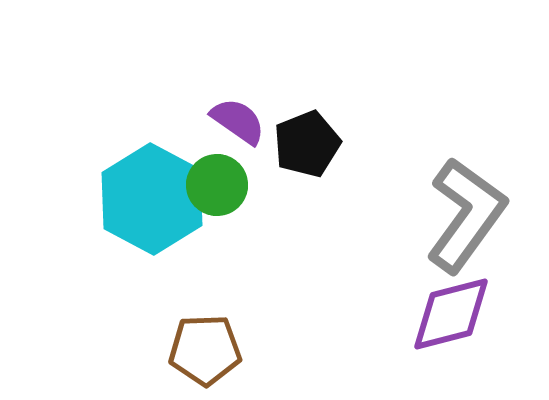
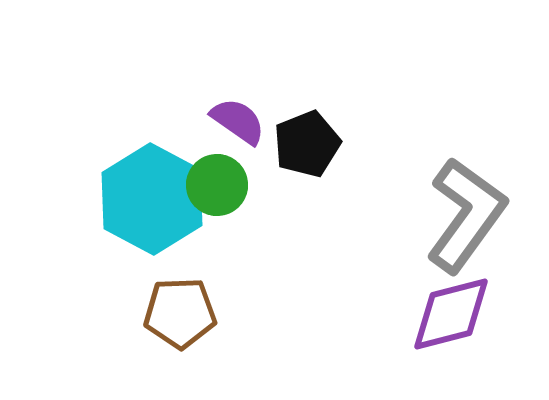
brown pentagon: moved 25 px left, 37 px up
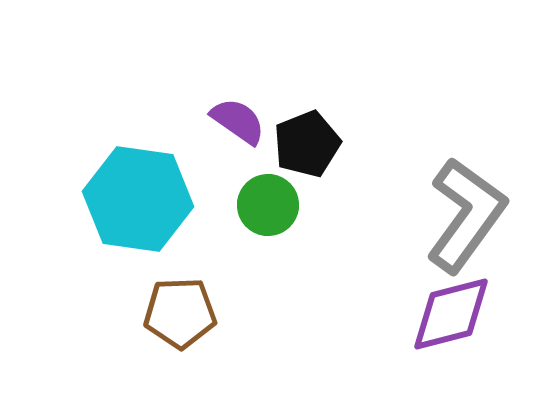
green circle: moved 51 px right, 20 px down
cyan hexagon: moved 14 px left; rotated 20 degrees counterclockwise
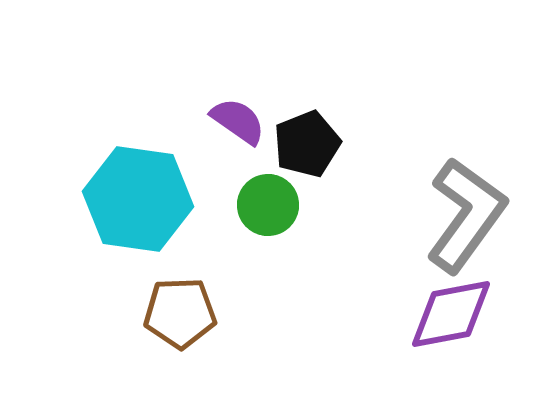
purple diamond: rotated 4 degrees clockwise
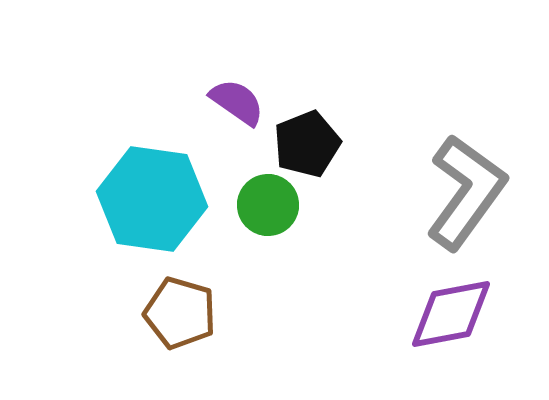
purple semicircle: moved 1 px left, 19 px up
cyan hexagon: moved 14 px right
gray L-shape: moved 23 px up
brown pentagon: rotated 18 degrees clockwise
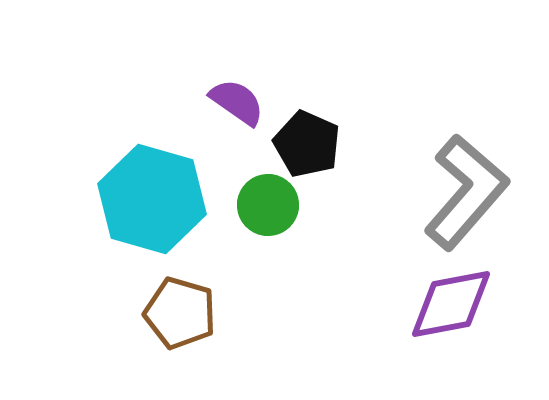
black pentagon: rotated 26 degrees counterclockwise
gray L-shape: rotated 5 degrees clockwise
cyan hexagon: rotated 8 degrees clockwise
purple diamond: moved 10 px up
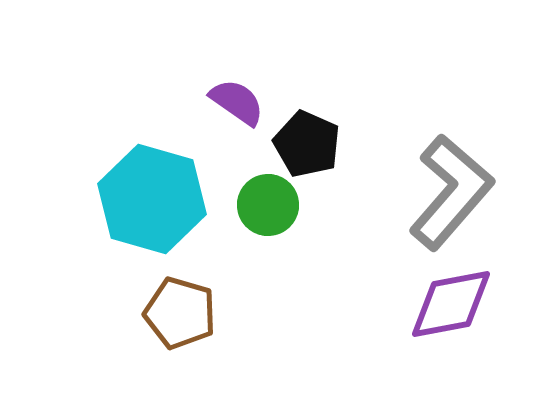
gray L-shape: moved 15 px left
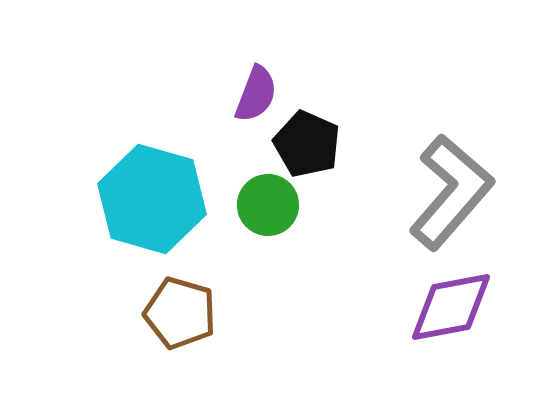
purple semicircle: moved 19 px right, 8 px up; rotated 76 degrees clockwise
purple diamond: moved 3 px down
